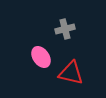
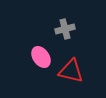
red triangle: moved 2 px up
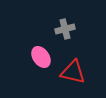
red triangle: moved 2 px right, 1 px down
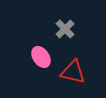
gray cross: rotated 30 degrees counterclockwise
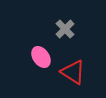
red triangle: rotated 20 degrees clockwise
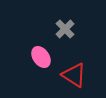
red triangle: moved 1 px right, 3 px down
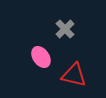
red triangle: rotated 20 degrees counterclockwise
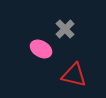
pink ellipse: moved 8 px up; rotated 25 degrees counterclockwise
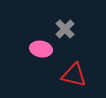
pink ellipse: rotated 20 degrees counterclockwise
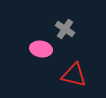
gray cross: rotated 12 degrees counterclockwise
